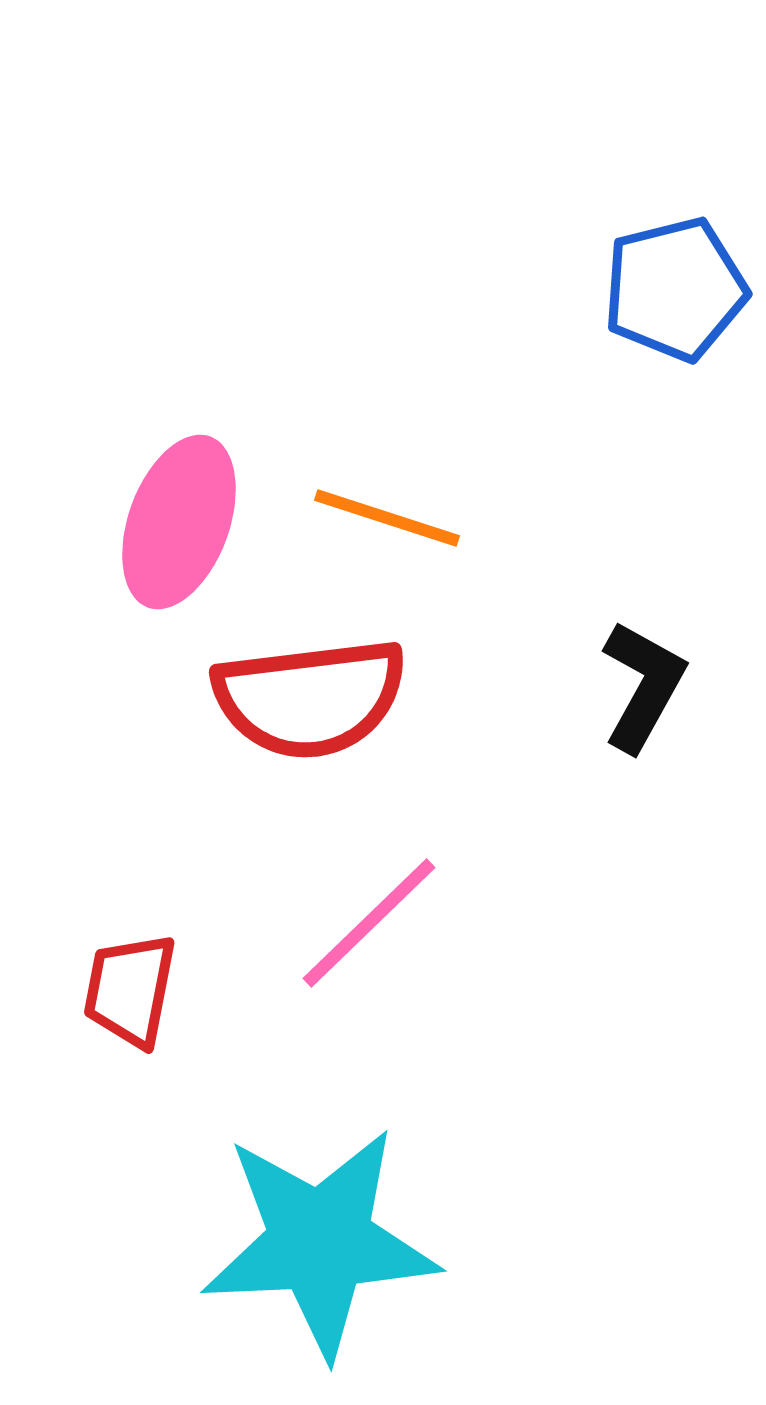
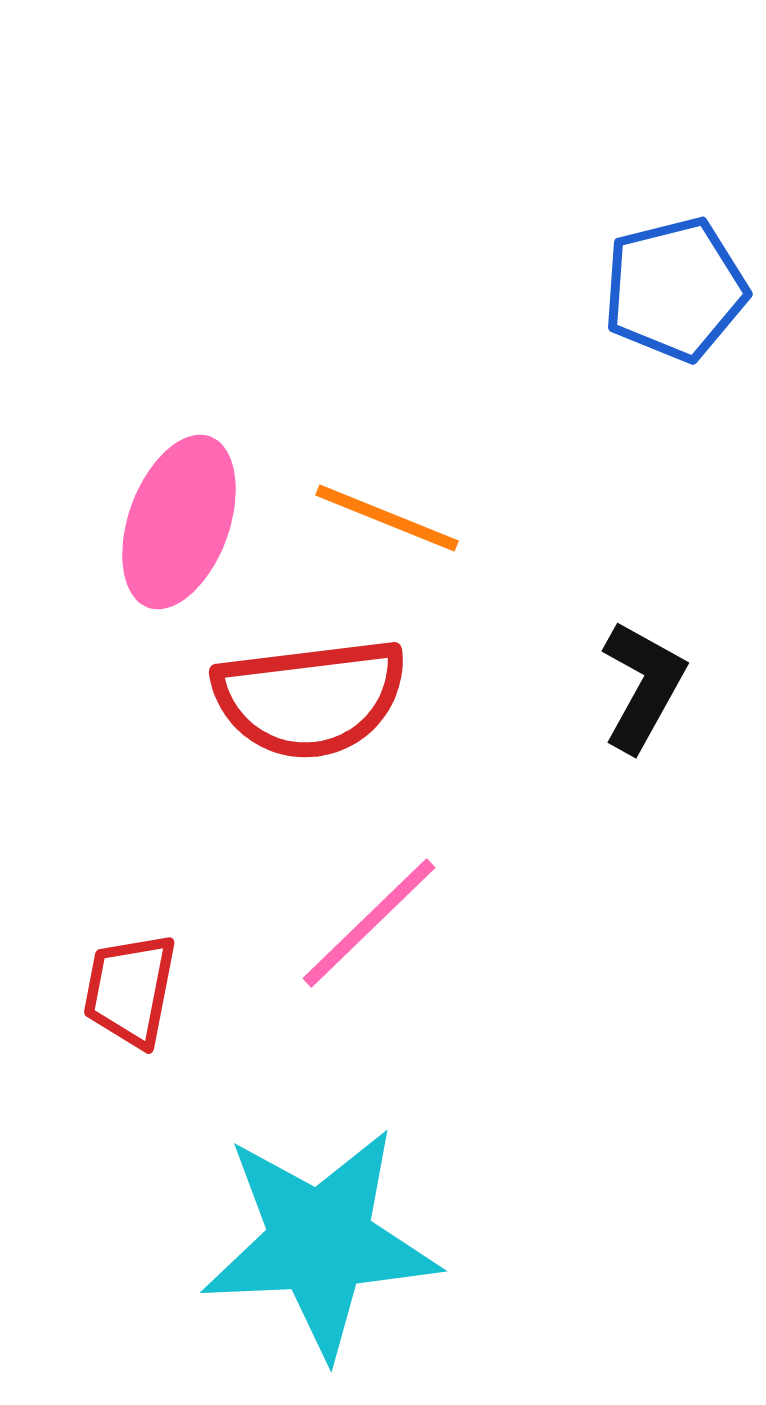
orange line: rotated 4 degrees clockwise
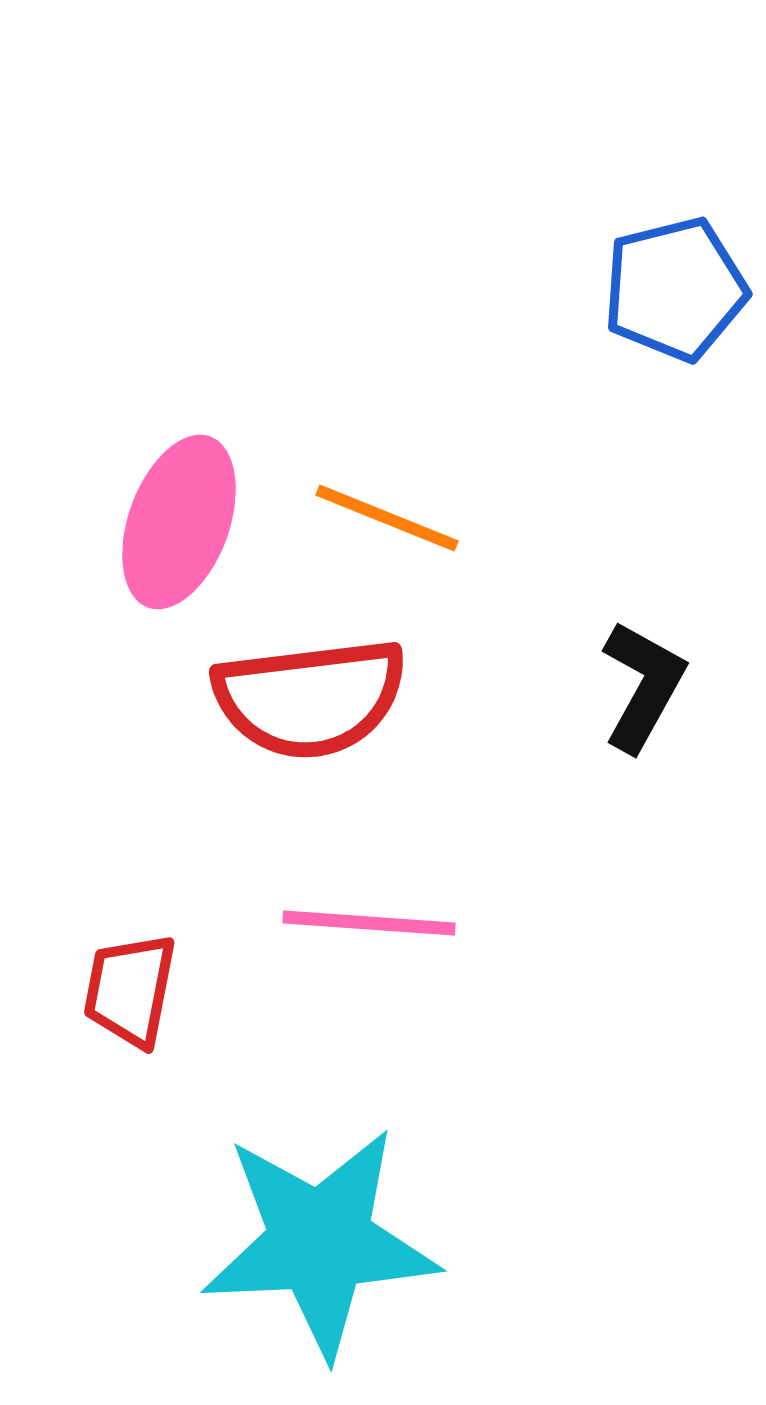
pink line: rotated 48 degrees clockwise
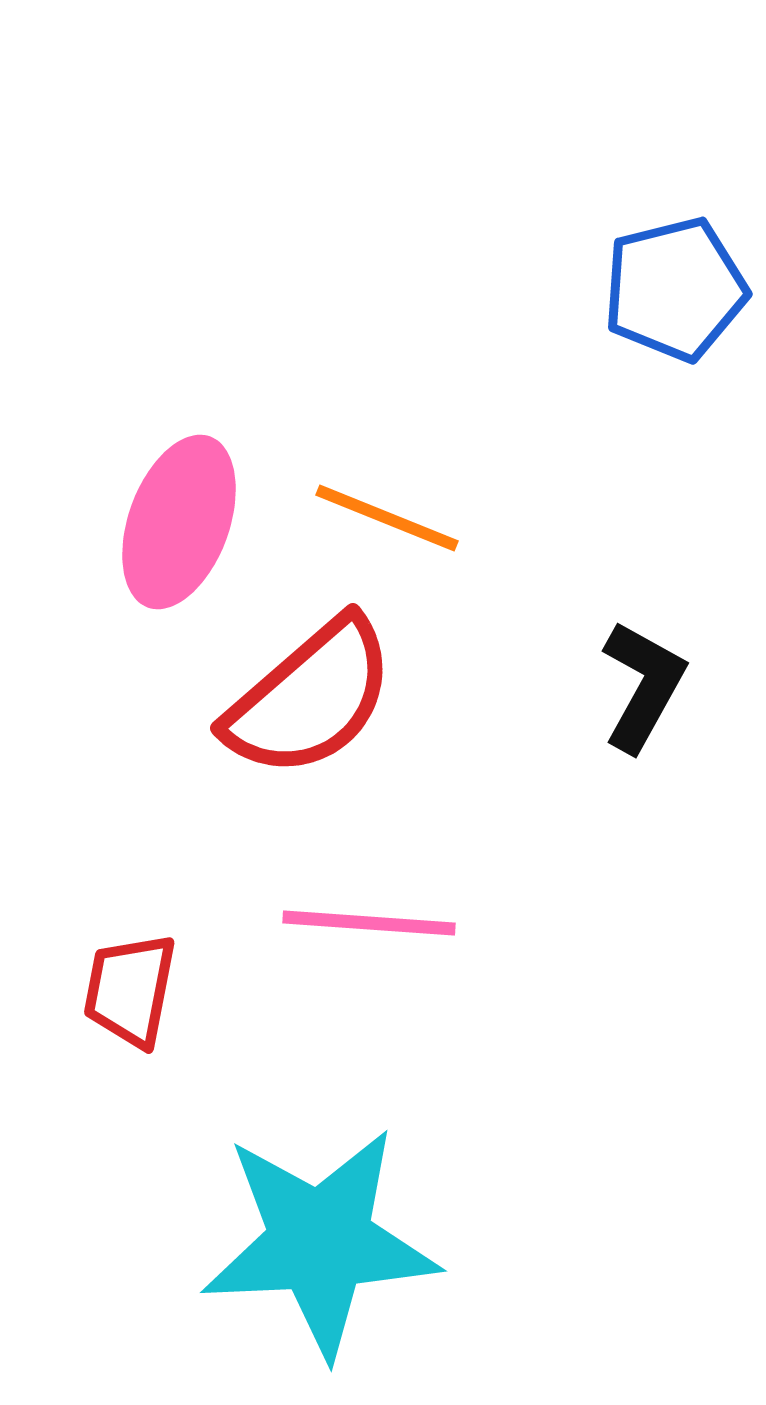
red semicircle: rotated 34 degrees counterclockwise
